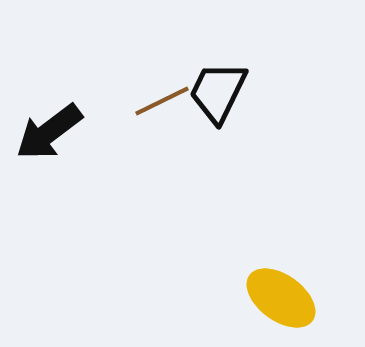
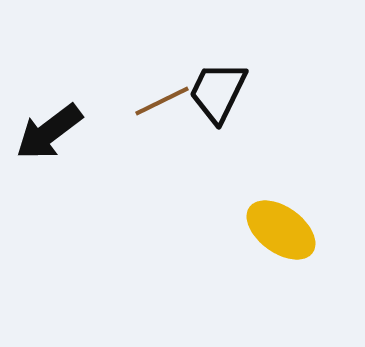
yellow ellipse: moved 68 px up
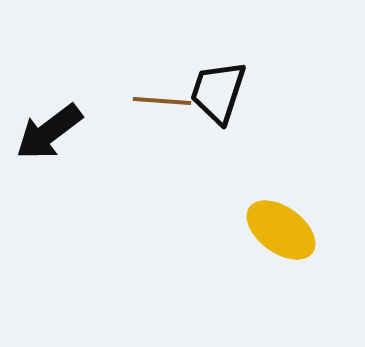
black trapezoid: rotated 8 degrees counterclockwise
brown line: rotated 30 degrees clockwise
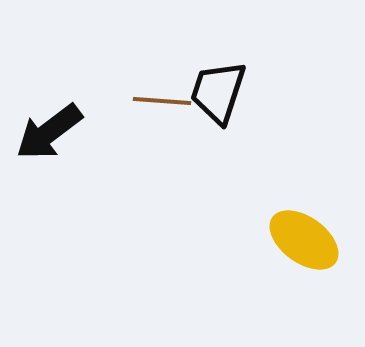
yellow ellipse: moved 23 px right, 10 px down
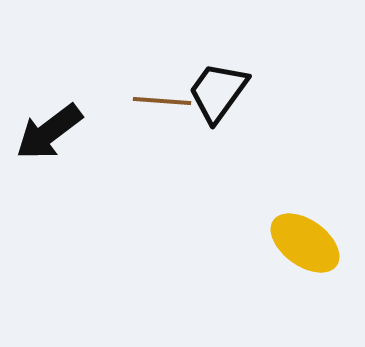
black trapezoid: rotated 18 degrees clockwise
yellow ellipse: moved 1 px right, 3 px down
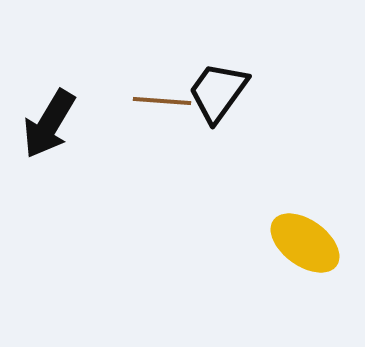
black arrow: moved 8 px up; rotated 22 degrees counterclockwise
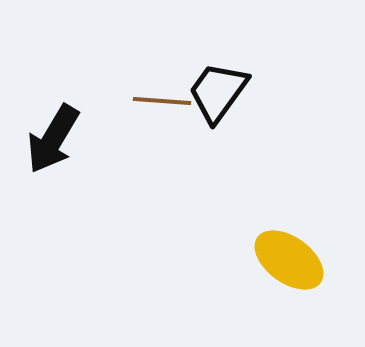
black arrow: moved 4 px right, 15 px down
yellow ellipse: moved 16 px left, 17 px down
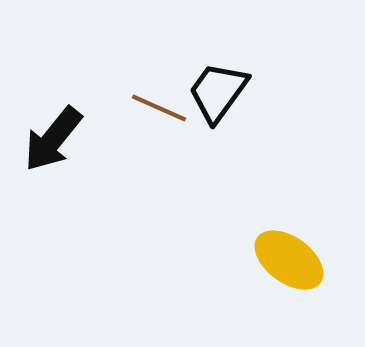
brown line: moved 3 px left, 7 px down; rotated 20 degrees clockwise
black arrow: rotated 8 degrees clockwise
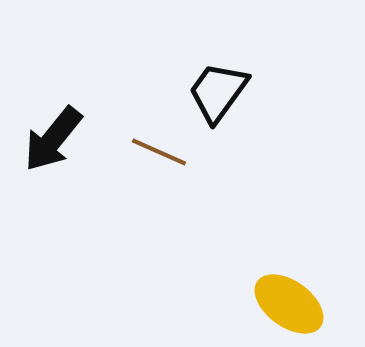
brown line: moved 44 px down
yellow ellipse: moved 44 px down
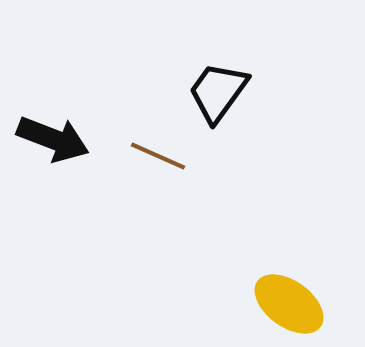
black arrow: rotated 108 degrees counterclockwise
brown line: moved 1 px left, 4 px down
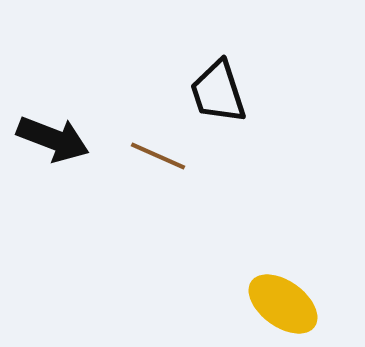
black trapezoid: rotated 54 degrees counterclockwise
yellow ellipse: moved 6 px left
